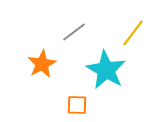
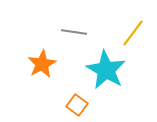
gray line: rotated 45 degrees clockwise
orange square: rotated 35 degrees clockwise
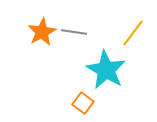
orange star: moved 32 px up
orange square: moved 6 px right, 2 px up
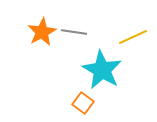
yellow line: moved 4 px down; rotated 28 degrees clockwise
cyan star: moved 4 px left
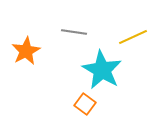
orange star: moved 16 px left, 19 px down
orange square: moved 2 px right, 1 px down
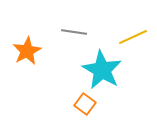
orange star: moved 1 px right
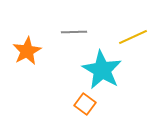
gray line: rotated 10 degrees counterclockwise
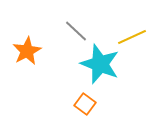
gray line: moved 2 px right, 1 px up; rotated 45 degrees clockwise
yellow line: moved 1 px left
cyan star: moved 2 px left, 6 px up; rotated 9 degrees counterclockwise
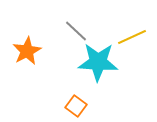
cyan star: moved 2 px left, 2 px up; rotated 18 degrees counterclockwise
orange square: moved 9 px left, 2 px down
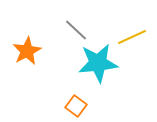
gray line: moved 1 px up
cyan star: moved 1 px down; rotated 9 degrees counterclockwise
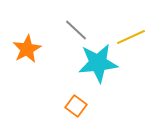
yellow line: moved 1 px left
orange star: moved 2 px up
